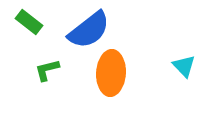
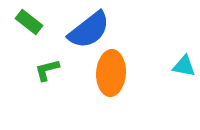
cyan triangle: rotated 35 degrees counterclockwise
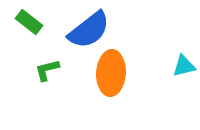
cyan triangle: rotated 25 degrees counterclockwise
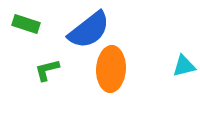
green rectangle: moved 3 px left, 2 px down; rotated 20 degrees counterclockwise
orange ellipse: moved 4 px up
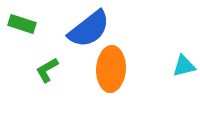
green rectangle: moved 4 px left
blue semicircle: moved 1 px up
green L-shape: rotated 16 degrees counterclockwise
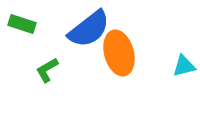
orange ellipse: moved 8 px right, 16 px up; rotated 18 degrees counterclockwise
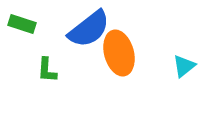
cyan triangle: rotated 25 degrees counterclockwise
green L-shape: rotated 56 degrees counterclockwise
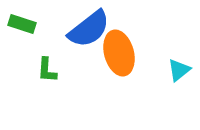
cyan triangle: moved 5 px left, 4 px down
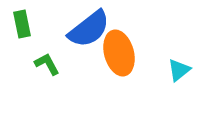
green rectangle: rotated 60 degrees clockwise
green L-shape: moved 6 px up; rotated 148 degrees clockwise
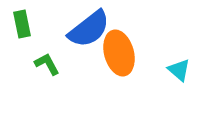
cyan triangle: rotated 40 degrees counterclockwise
